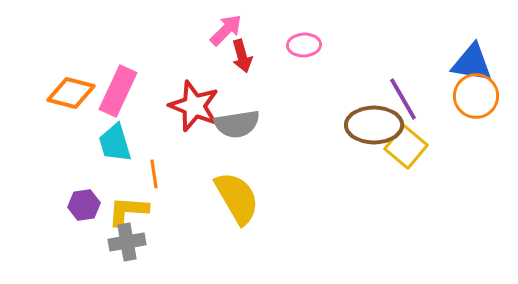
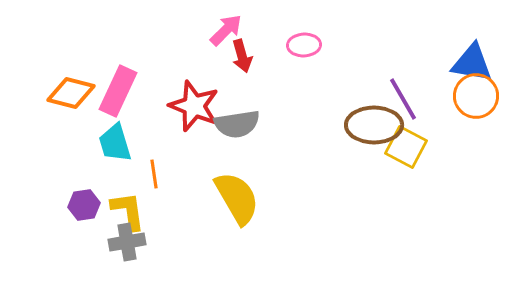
yellow square: rotated 12 degrees counterclockwise
yellow L-shape: rotated 78 degrees clockwise
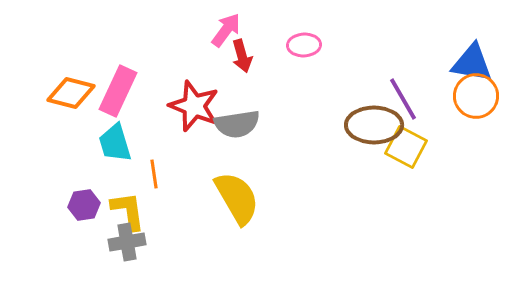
pink arrow: rotated 9 degrees counterclockwise
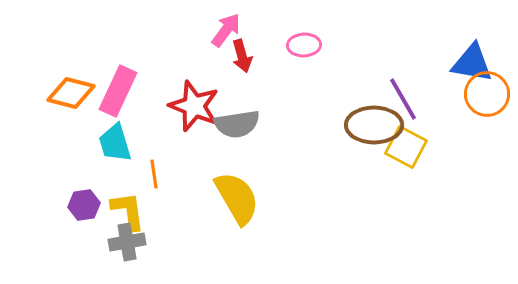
orange circle: moved 11 px right, 2 px up
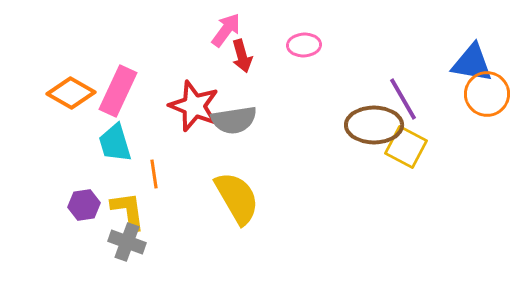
orange diamond: rotated 15 degrees clockwise
gray semicircle: moved 3 px left, 4 px up
gray cross: rotated 30 degrees clockwise
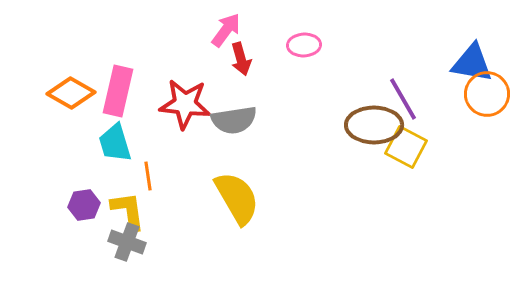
red arrow: moved 1 px left, 3 px down
pink rectangle: rotated 12 degrees counterclockwise
red star: moved 9 px left, 2 px up; rotated 15 degrees counterclockwise
orange line: moved 6 px left, 2 px down
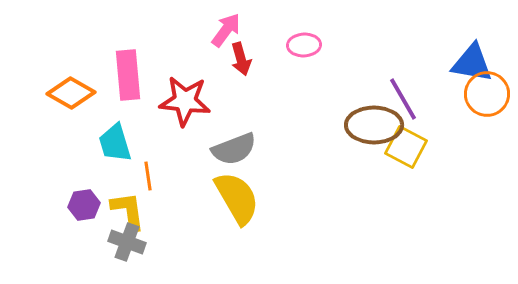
pink rectangle: moved 10 px right, 16 px up; rotated 18 degrees counterclockwise
red star: moved 3 px up
gray semicircle: moved 29 px down; rotated 12 degrees counterclockwise
